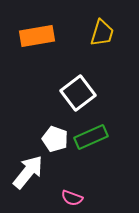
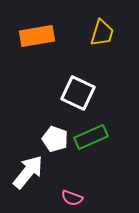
white square: rotated 28 degrees counterclockwise
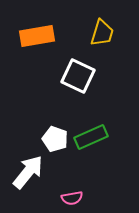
white square: moved 17 px up
pink semicircle: rotated 30 degrees counterclockwise
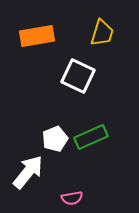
white pentagon: rotated 30 degrees clockwise
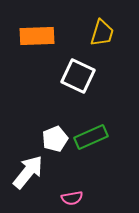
orange rectangle: rotated 8 degrees clockwise
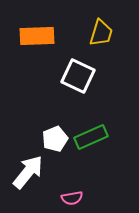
yellow trapezoid: moved 1 px left
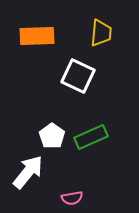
yellow trapezoid: rotated 12 degrees counterclockwise
white pentagon: moved 3 px left, 3 px up; rotated 15 degrees counterclockwise
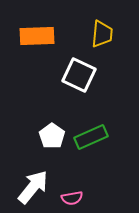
yellow trapezoid: moved 1 px right, 1 px down
white square: moved 1 px right, 1 px up
white arrow: moved 5 px right, 15 px down
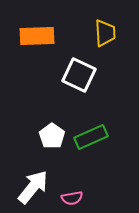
yellow trapezoid: moved 3 px right, 1 px up; rotated 8 degrees counterclockwise
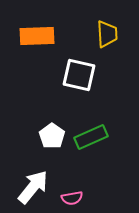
yellow trapezoid: moved 2 px right, 1 px down
white square: rotated 12 degrees counterclockwise
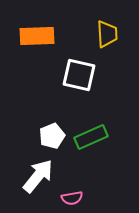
white pentagon: rotated 15 degrees clockwise
white arrow: moved 5 px right, 11 px up
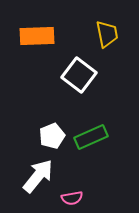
yellow trapezoid: rotated 8 degrees counterclockwise
white square: rotated 24 degrees clockwise
